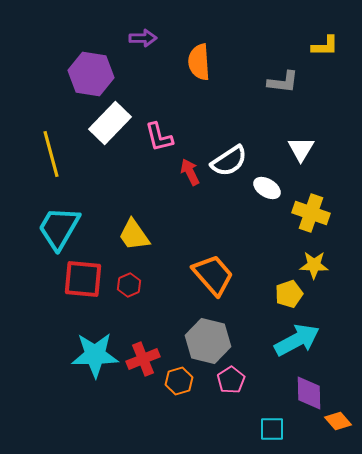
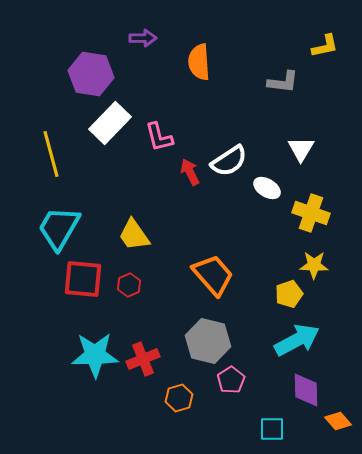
yellow L-shape: rotated 12 degrees counterclockwise
orange hexagon: moved 17 px down
purple diamond: moved 3 px left, 3 px up
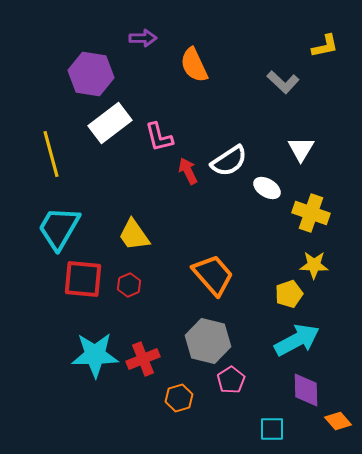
orange semicircle: moved 5 px left, 3 px down; rotated 21 degrees counterclockwise
gray L-shape: rotated 36 degrees clockwise
white rectangle: rotated 9 degrees clockwise
red arrow: moved 2 px left, 1 px up
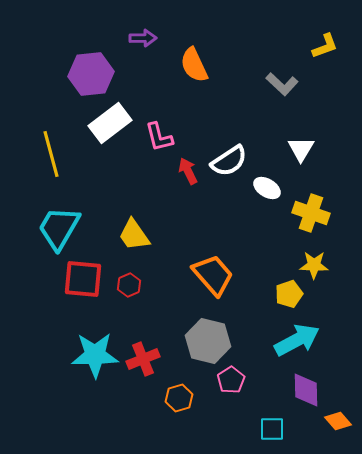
yellow L-shape: rotated 8 degrees counterclockwise
purple hexagon: rotated 15 degrees counterclockwise
gray L-shape: moved 1 px left, 2 px down
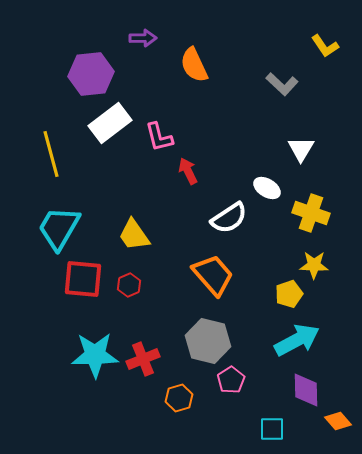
yellow L-shape: rotated 76 degrees clockwise
white semicircle: moved 57 px down
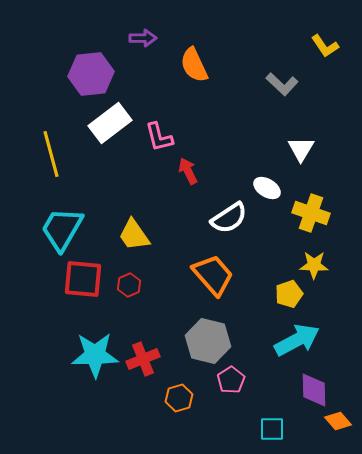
cyan trapezoid: moved 3 px right, 1 px down
purple diamond: moved 8 px right
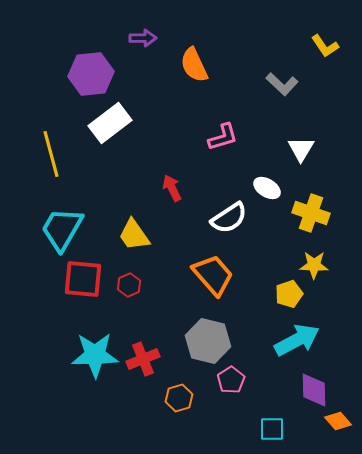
pink L-shape: moved 64 px right; rotated 92 degrees counterclockwise
red arrow: moved 16 px left, 17 px down
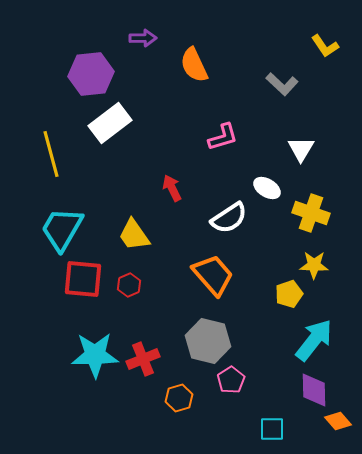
cyan arrow: moved 17 px right; rotated 24 degrees counterclockwise
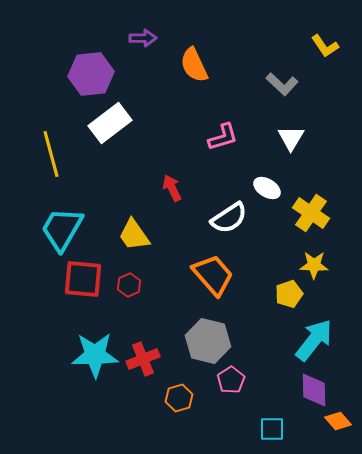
white triangle: moved 10 px left, 11 px up
yellow cross: rotated 15 degrees clockwise
